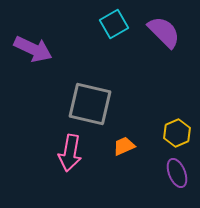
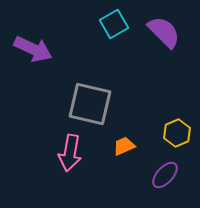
purple ellipse: moved 12 px left, 2 px down; rotated 64 degrees clockwise
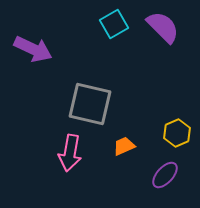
purple semicircle: moved 1 px left, 5 px up
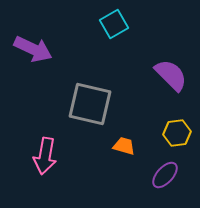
purple semicircle: moved 8 px right, 48 px down
yellow hexagon: rotated 16 degrees clockwise
orange trapezoid: rotated 40 degrees clockwise
pink arrow: moved 25 px left, 3 px down
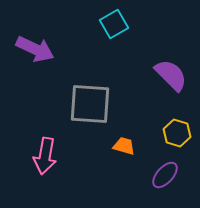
purple arrow: moved 2 px right
gray square: rotated 9 degrees counterclockwise
yellow hexagon: rotated 24 degrees clockwise
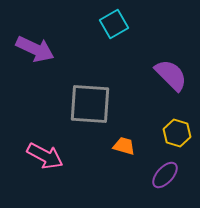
pink arrow: rotated 72 degrees counterclockwise
